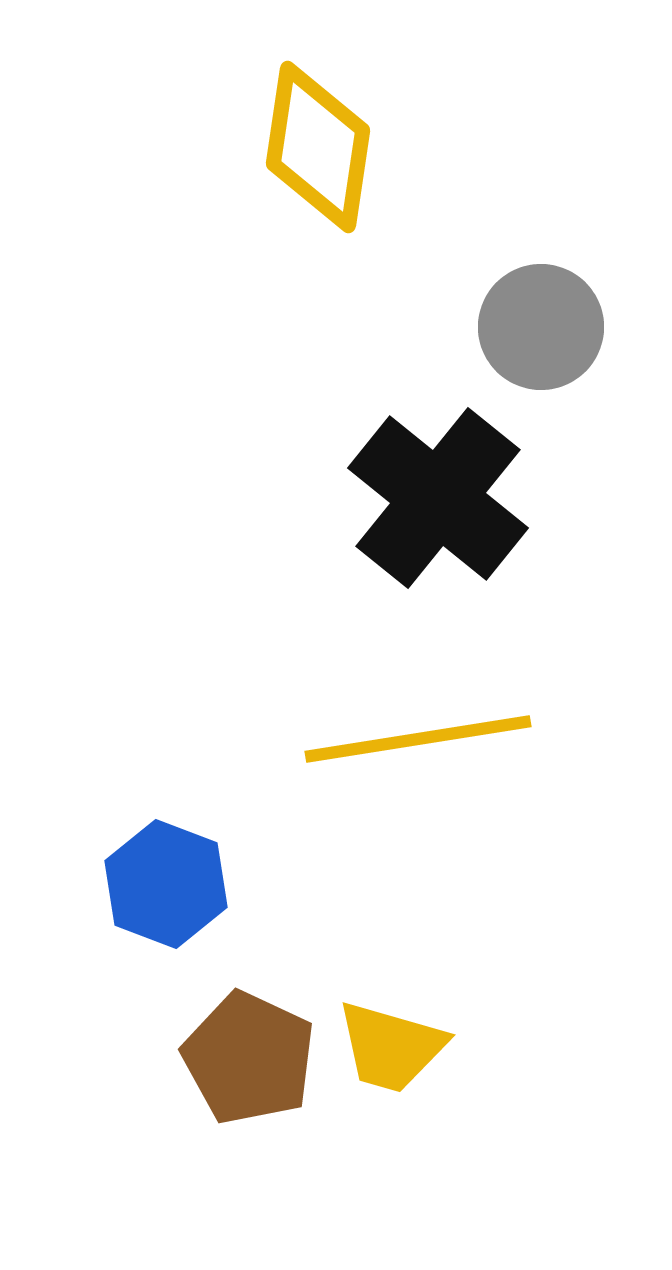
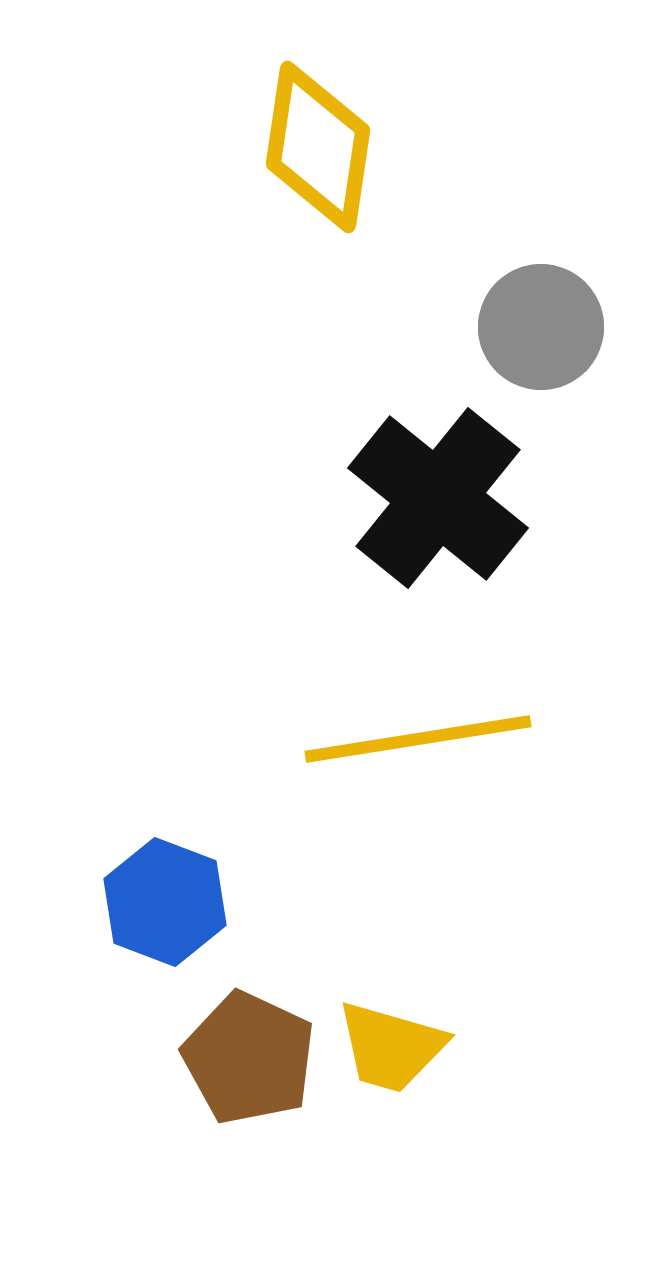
blue hexagon: moved 1 px left, 18 px down
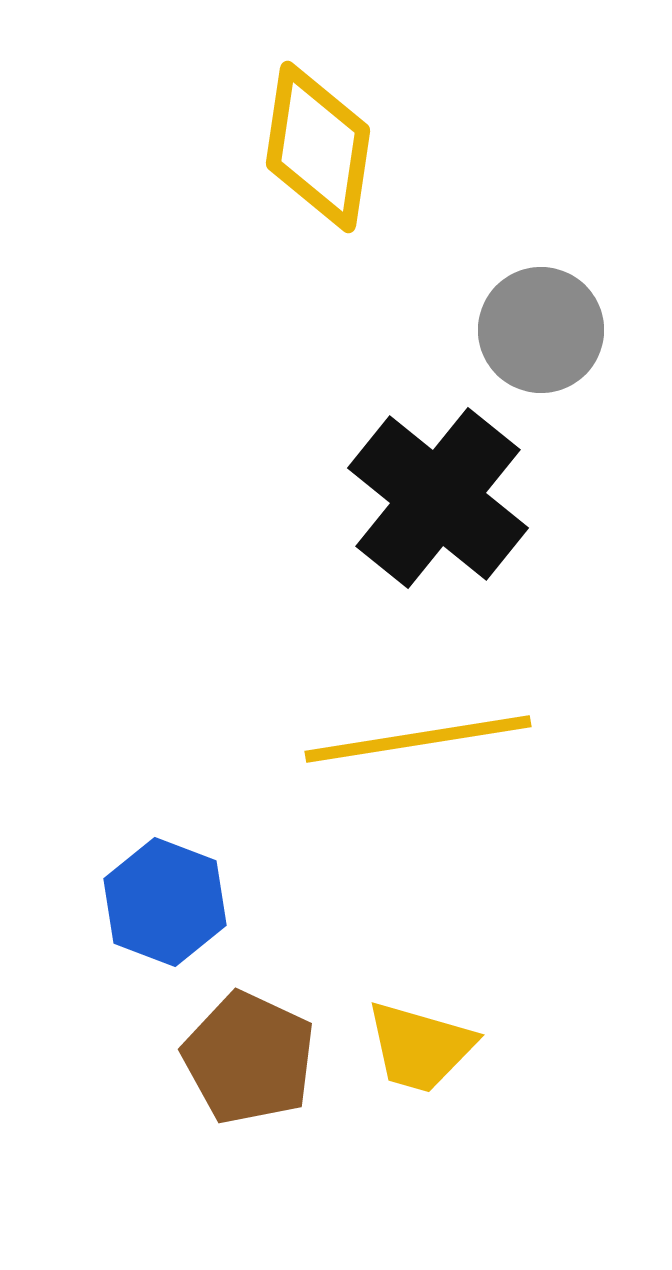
gray circle: moved 3 px down
yellow trapezoid: moved 29 px right
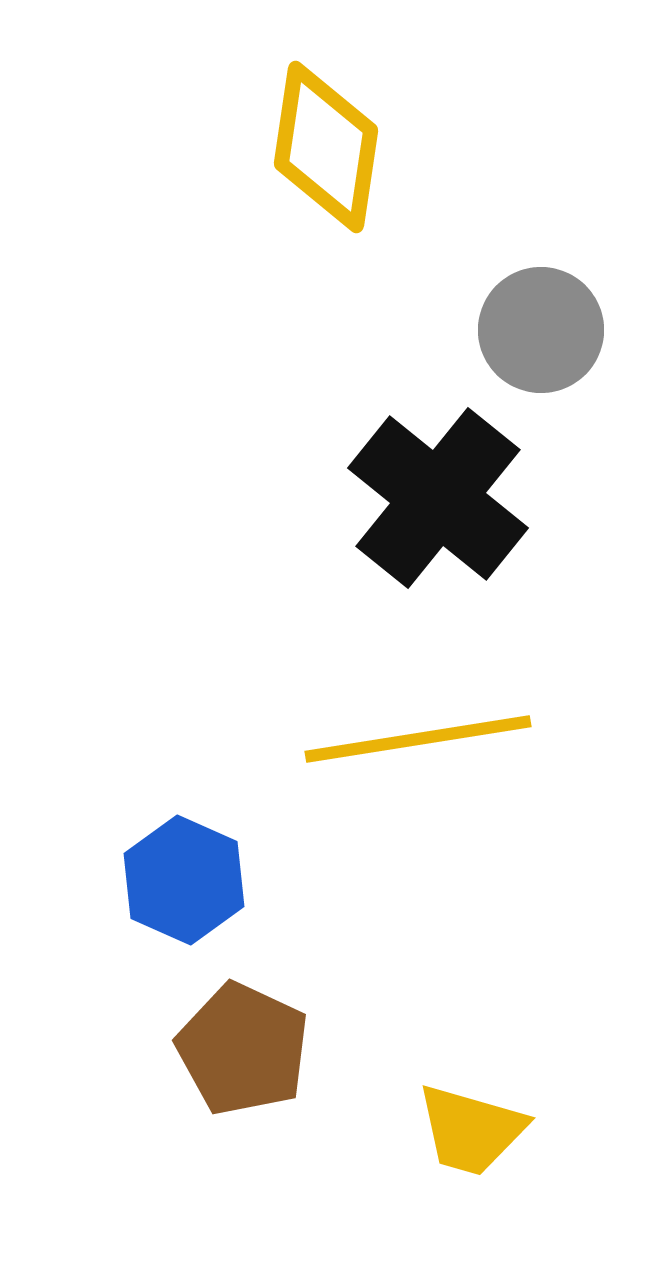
yellow diamond: moved 8 px right
blue hexagon: moved 19 px right, 22 px up; rotated 3 degrees clockwise
yellow trapezoid: moved 51 px right, 83 px down
brown pentagon: moved 6 px left, 9 px up
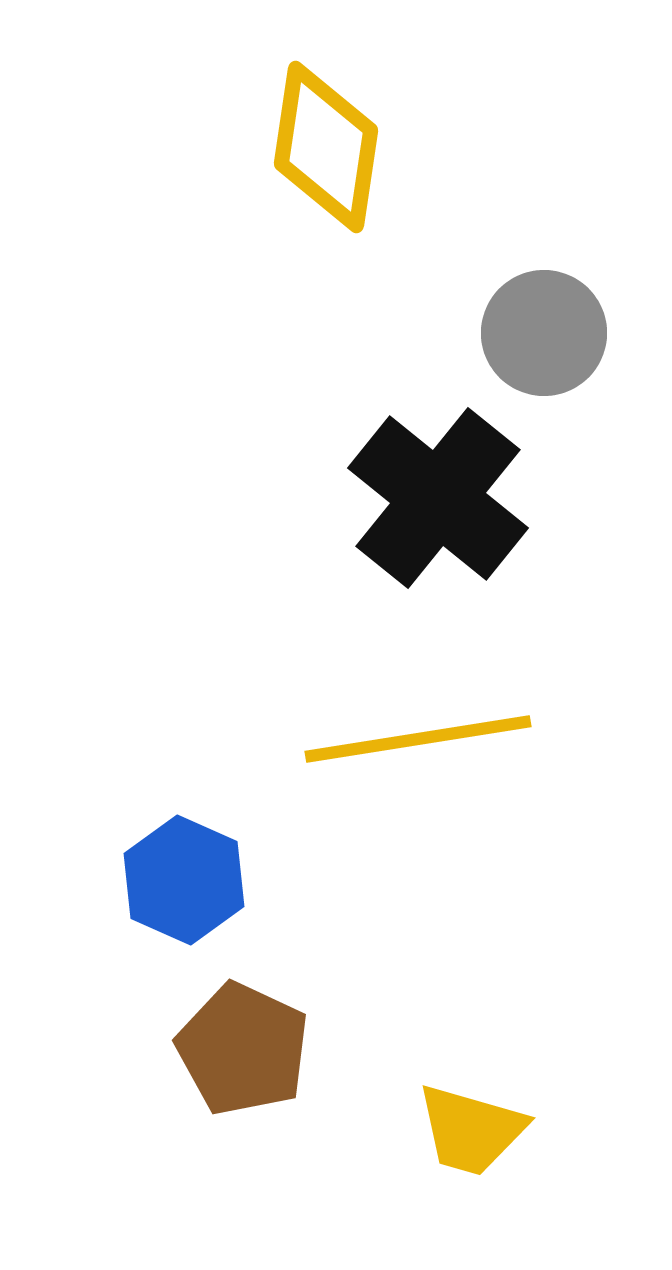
gray circle: moved 3 px right, 3 px down
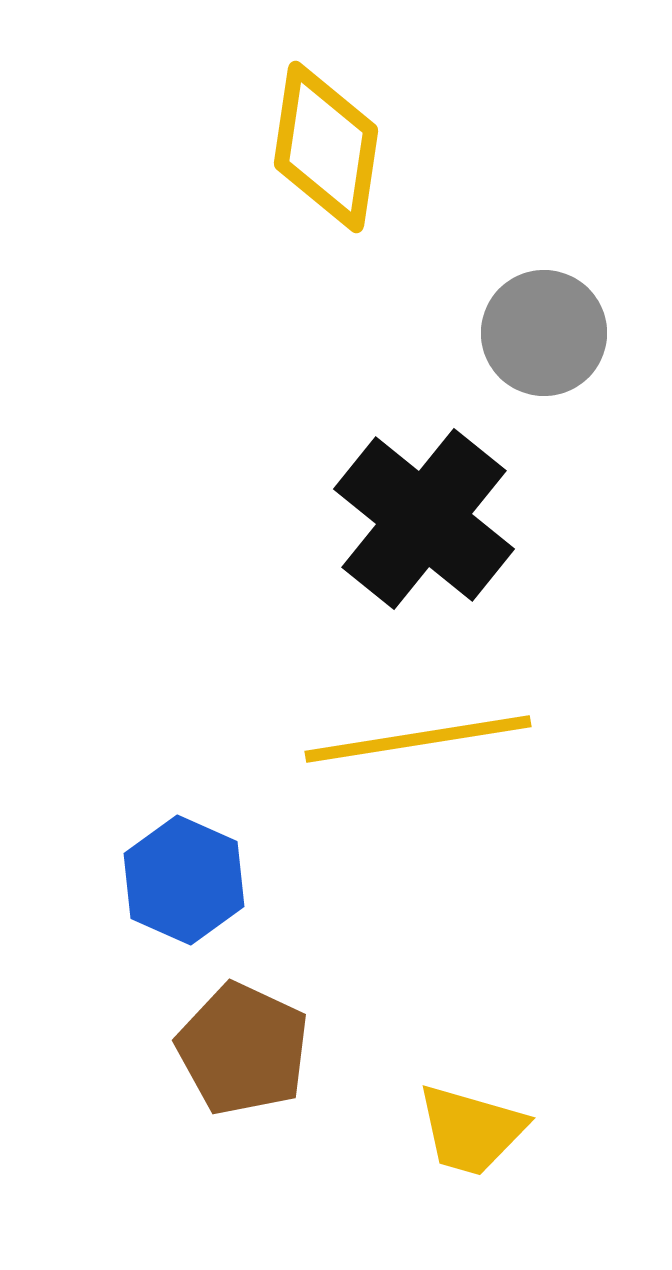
black cross: moved 14 px left, 21 px down
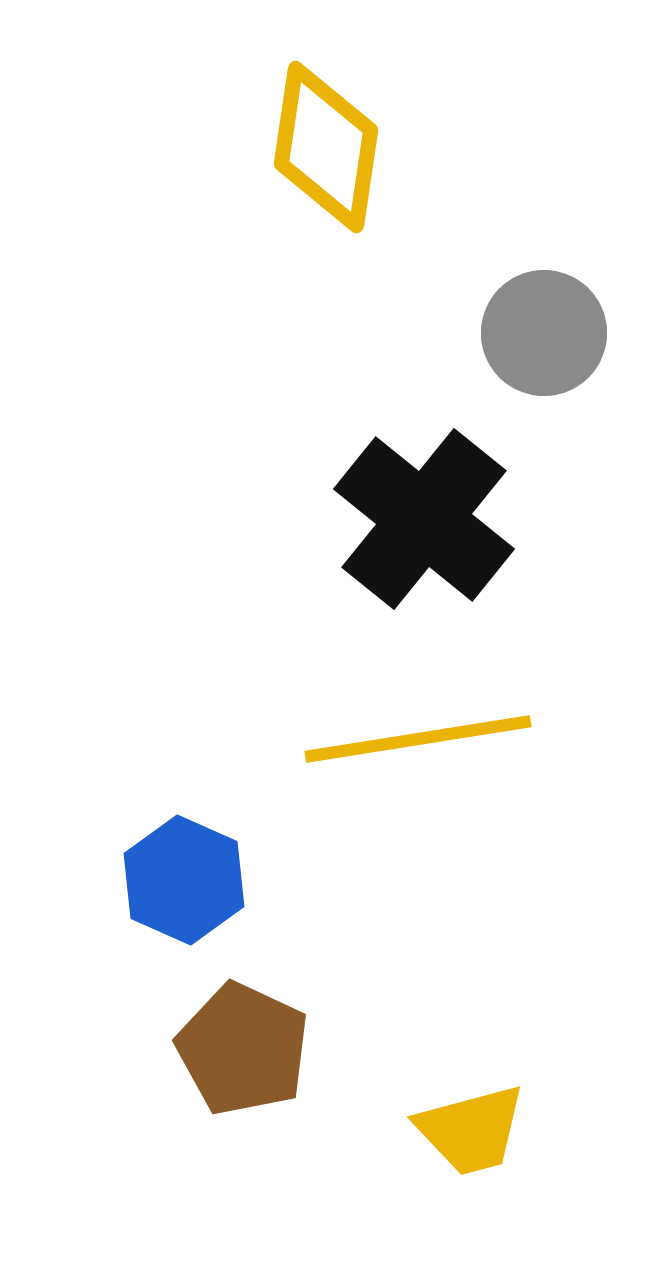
yellow trapezoid: rotated 31 degrees counterclockwise
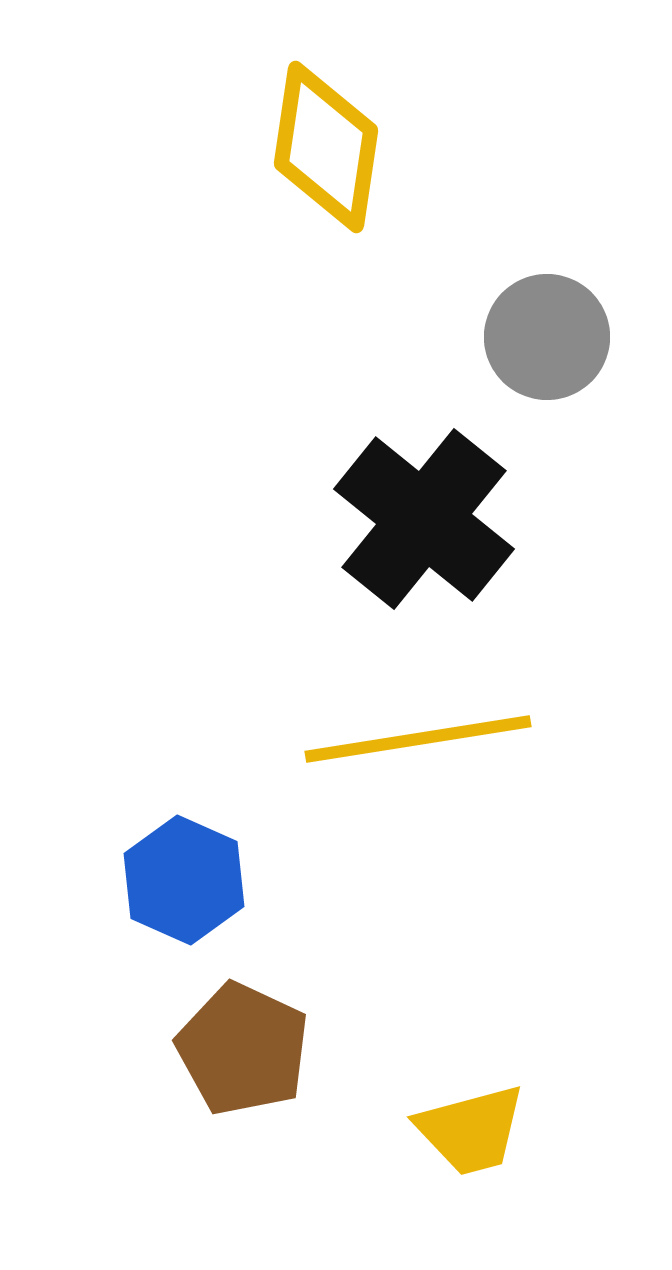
gray circle: moved 3 px right, 4 px down
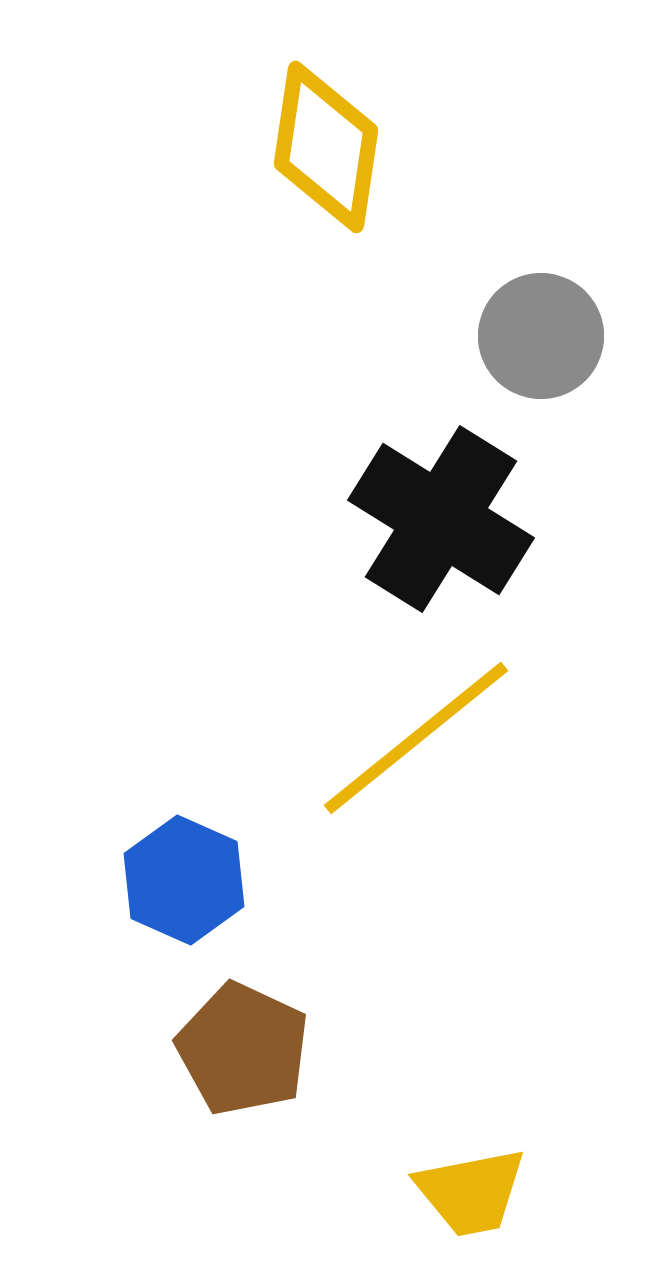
gray circle: moved 6 px left, 1 px up
black cross: moved 17 px right; rotated 7 degrees counterclockwise
yellow line: moved 2 px left, 1 px up; rotated 30 degrees counterclockwise
yellow trapezoid: moved 62 px down; rotated 4 degrees clockwise
